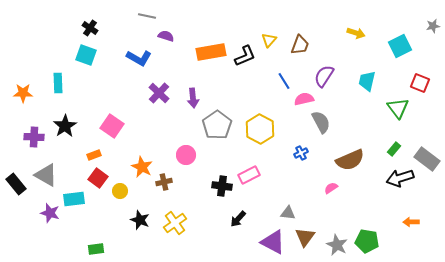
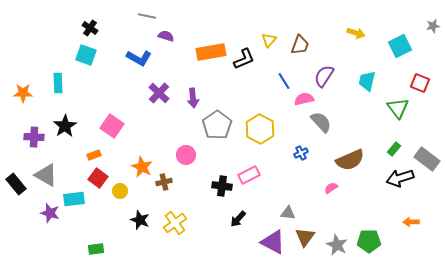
black L-shape at (245, 56): moved 1 px left, 3 px down
gray semicircle at (321, 122): rotated 15 degrees counterclockwise
green pentagon at (367, 241): moved 2 px right; rotated 10 degrees counterclockwise
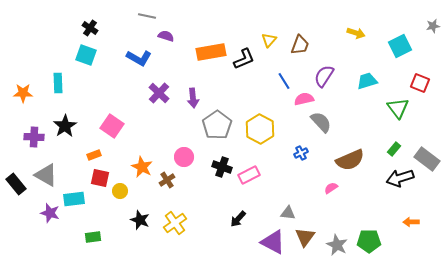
cyan trapezoid at (367, 81): rotated 60 degrees clockwise
pink circle at (186, 155): moved 2 px left, 2 px down
red square at (98, 178): moved 2 px right; rotated 24 degrees counterclockwise
brown cross at (164, 182): moved 3 px right, 2 px up; rotated 21 degrees counterclockwise
black cross at (222, 186): moved 19 px up; rotated 12 degrees clockwise
green rectangle at (96, 249): moved 3 px left, 12 px up
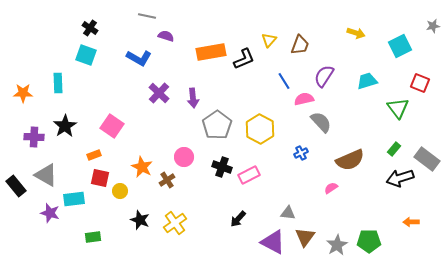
black rectangle at (16, 184): moved 2 px down
gray star at (337, 245): rotated 15 degrees clockwise
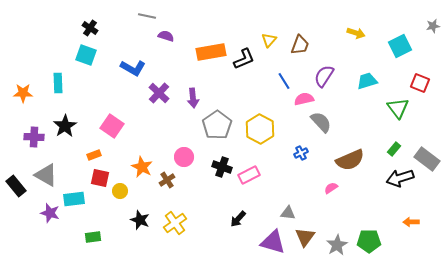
blue L-shape at (139, 58): moved 6 px left, 10 px down
purple triangle at (273, 242): rotated 12 degrees counterclockwise
